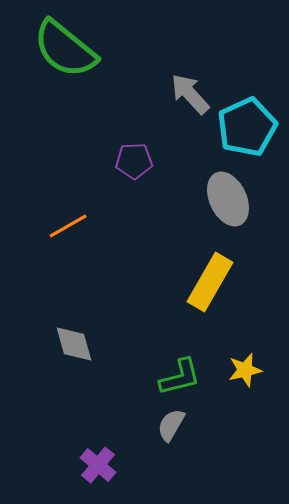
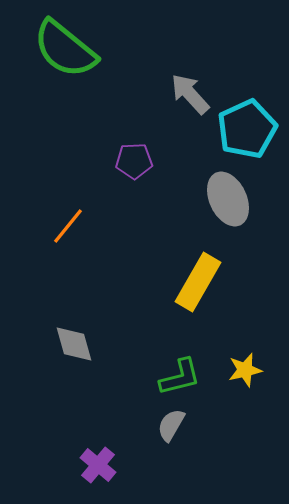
cyan pentagon: moved 2 px down
orange line: rotated 21 degrees counterclockwise
yellow rectangle: moved 12 px left
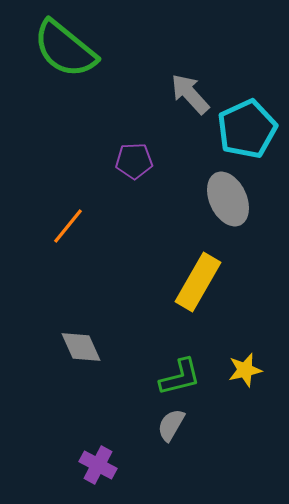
gray diamond: moved 7 px right, 3 px down; rotated 9 degrees counterclockwise
purple cross: rotated 12 degrees counterclockwise
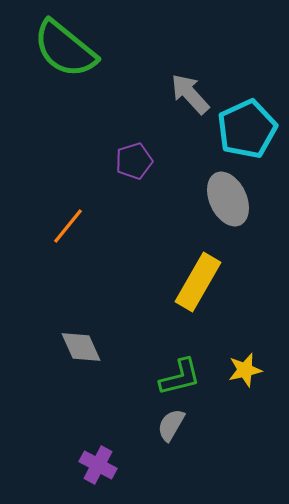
purple pentagon: rotated 15 degrees counterclockwise
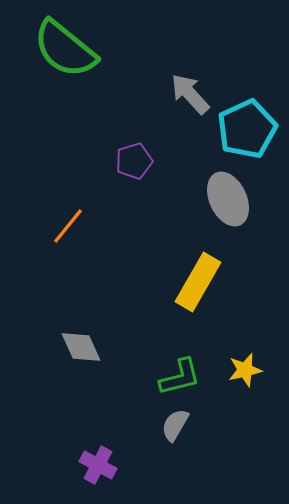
gray semicircle: moved 4 px right
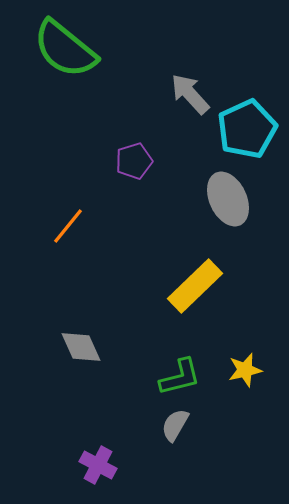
yellow rectangle: moved 3 px left, 4 px down; rotated 16 degrees clockwise
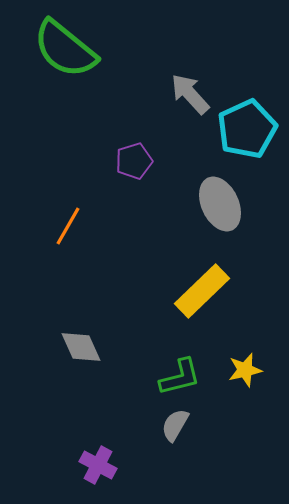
gray ellipse: moved 8 px left, 5 px down
orange line: rotated 9 degrees counterclockwise
yellow rectangle: moved 7 px right, 5 px down
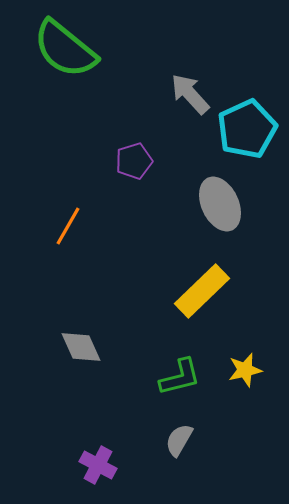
gray semicircle: moved 4 px right, 15 px down
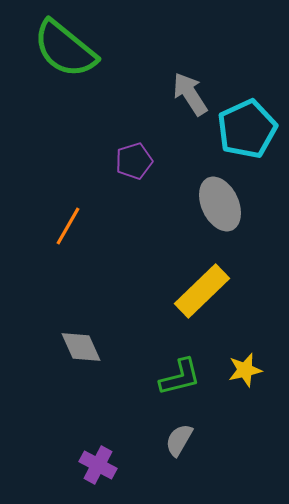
gray arrow: rotated 9 degrees clockwise
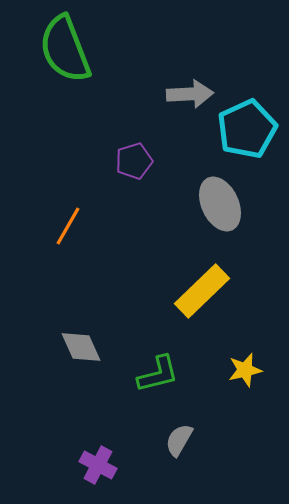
green semicircle: rotated 30 degrees clockwise
gray arrow: rotated 120 degrees clockwise
green L-shape: moved 22 px left, 3 px up
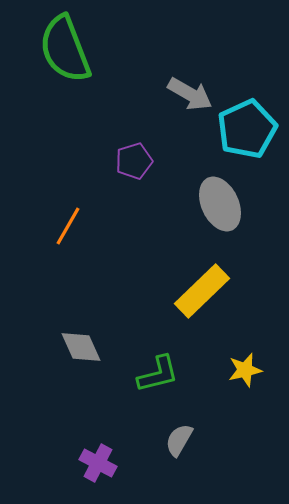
gray arrow: rotated 33 degrees clockwise
purple cross: moved 2 px up
